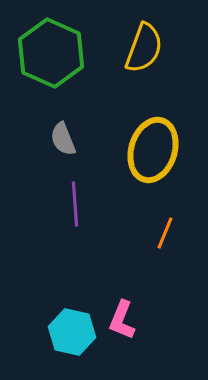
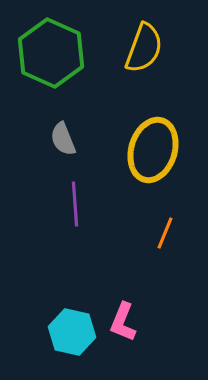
pink L-shape: moved 1 px right, 2 px down
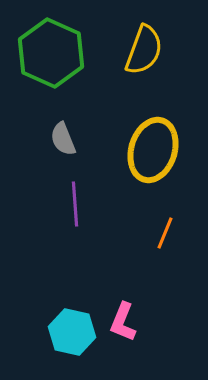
yellow semicircle: moved 2 px down
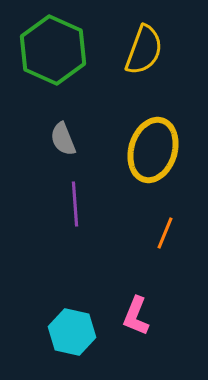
green hexagon: moved 2 px right, 3 px up
pink L-shape: moved 13 px right, 6 px up
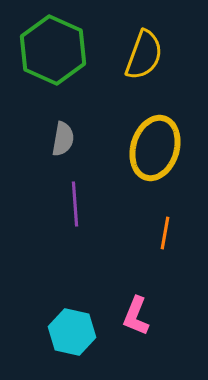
yellow semicircle: moved 5 px down
gray semicircle: rotated 148 degrees counterclockwise
yellow ellipse: moved 2 px right, 2 px up
orange line: rotated 12 degrees counterclockwise
